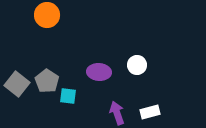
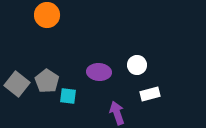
white rectangle: moved 18 px up
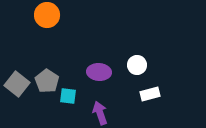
purple arrow: moved 17 px left
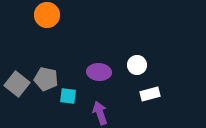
gray pentagon: moved 1 px left, 2 px up; rotated 20 degrees counterclockwise
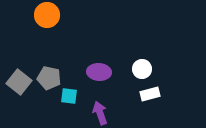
white circle: moved 5 px right, 4 px down
gray pentagon: moved 3 px right, 1 px up
gray square: moved 2 px right, 2 px up
cyan square: moved 1 px right
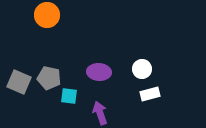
gray square: rotated 15 degrees counterclockwise
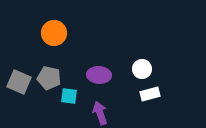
orange circle: moved 7 px right, 18 px down
purple ellipse: moved 3 px down
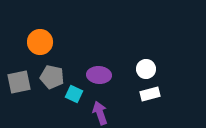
orange circle: moved 14 px left, 9 px down
white circle: moved 4 px right
gray pentagon: moved 3 px right, 1 px up
gray square: rotated 35 degrees counterclockwise
cyan square: moved 5 px right, 2 px up; rotated 18 degrees clockwise
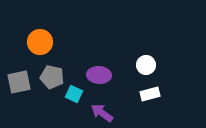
white circle: moved 4 px up
purple arrow: moved 2 px right; rotated 35 degrees counterclockwise
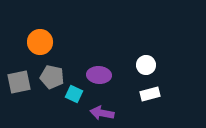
purple arrow: rotated 25 degrees counterclockwise
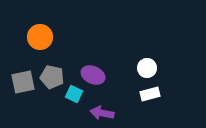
orange circle: moved 5 px up
white circle: moved 1 px right, 3 px down
purple ellipse: moved 6 px left; rotated 20 degrees clockwise
gray square: moved 4 px right
